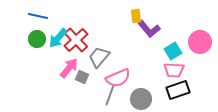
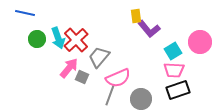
blue line: moved 13 px left, 3 px up
cyan arrow: rotated 60 degrees counterclockwise
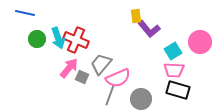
red cross: rotated 25 degrees counterclockwise
gray trapezoid: moved 2 px right, 7 px down
black rectangle: rotated 35 degrees clockwise
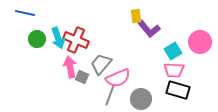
pink arrow: moved 1 px right, 1 px up; rotated 50 degrees counterclockwise
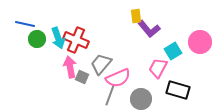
blue line: moved 11 px down
pink trapezoid: moved 16 px left, 2 px up; rotated 115 degrees clockwise
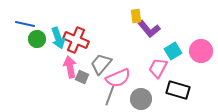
pink circle: moved 1 px right, 9 px down
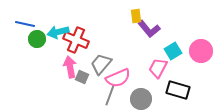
cyan arrow: moved 6 px up; rotated 95 degrees clockwise
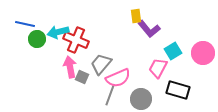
pink circle: moved 2 px right, 2 px down
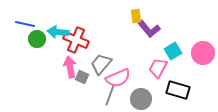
cyan arrow: rotated 20 degrees clockwise
